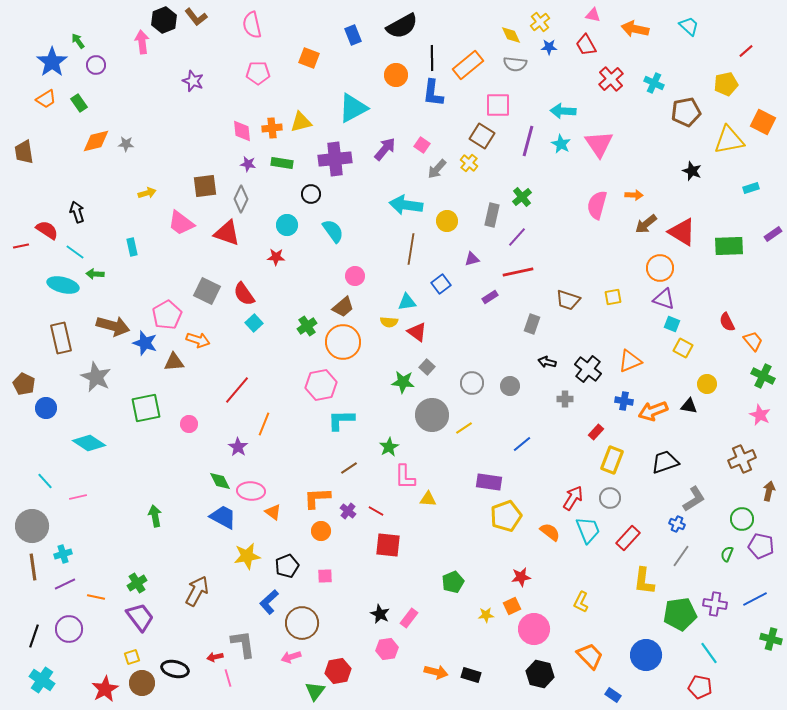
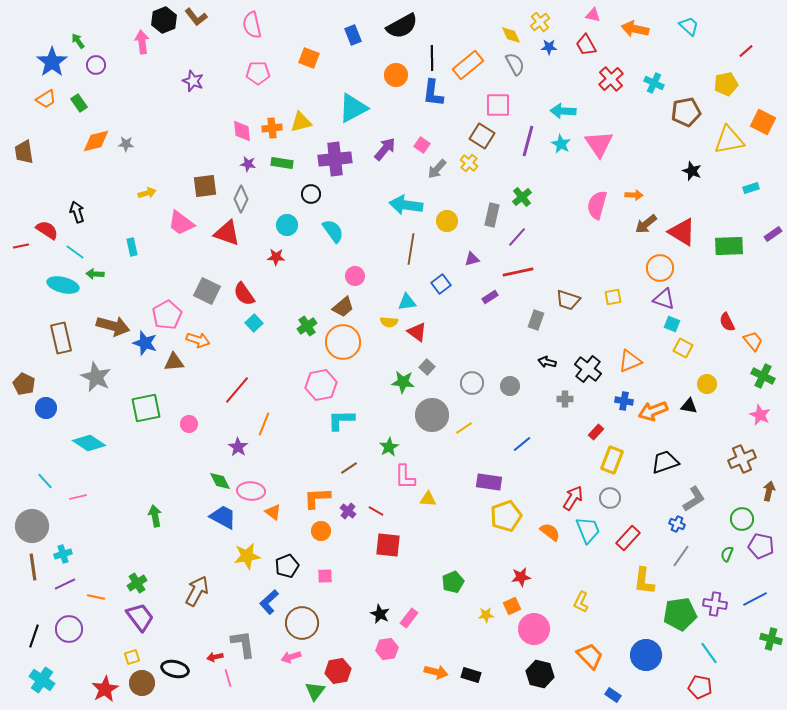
gray semicircle at (515, 64): rotated 125 degrees counterclockwise
gray rectangle at (532, 324): moved 4 px right, 4 px up
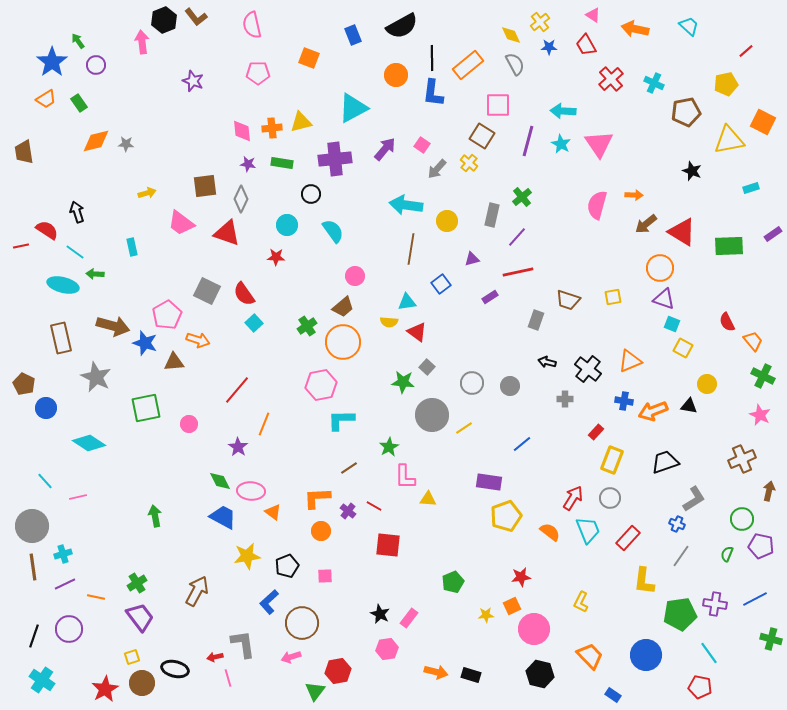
pink triangle at (593, 15): rotated 21 degrees clockwise
red line at (376, 511): moved 2 px left, 5 px up
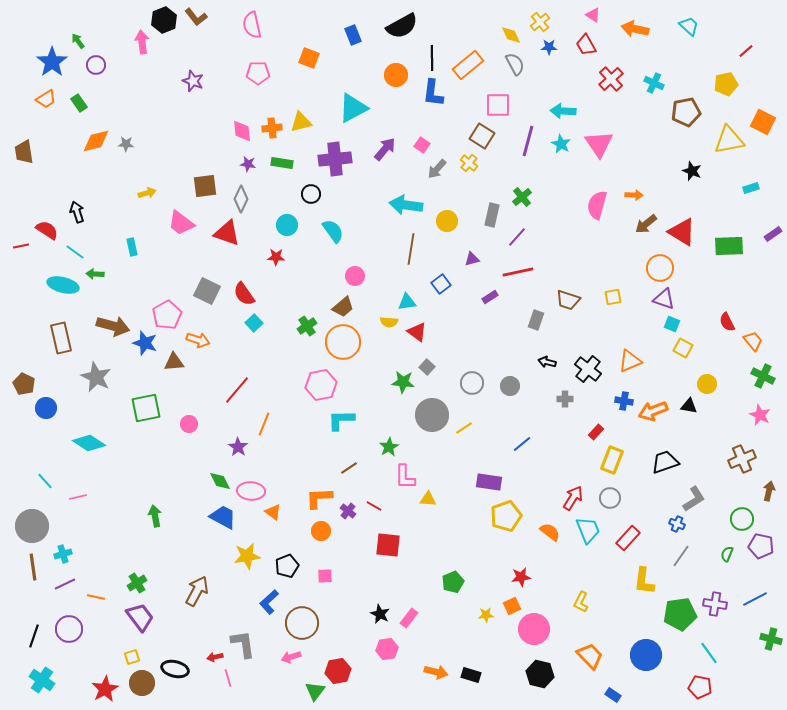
orange L-shape at (317, 498): moved 2 px right
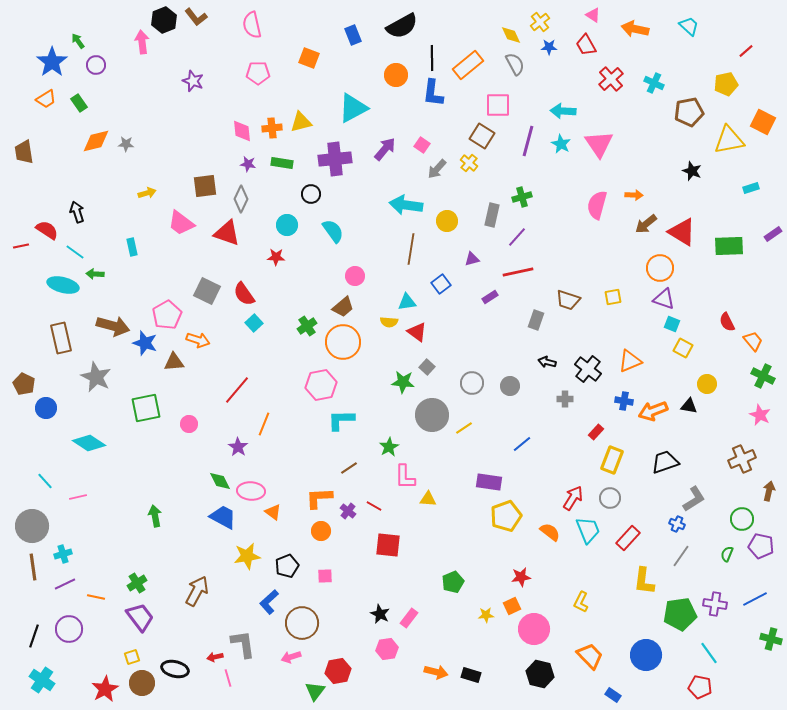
brown pentagon at (686, 112): moved 3 px right
green cross at (522, 197): rotated 24 degrees clockwise
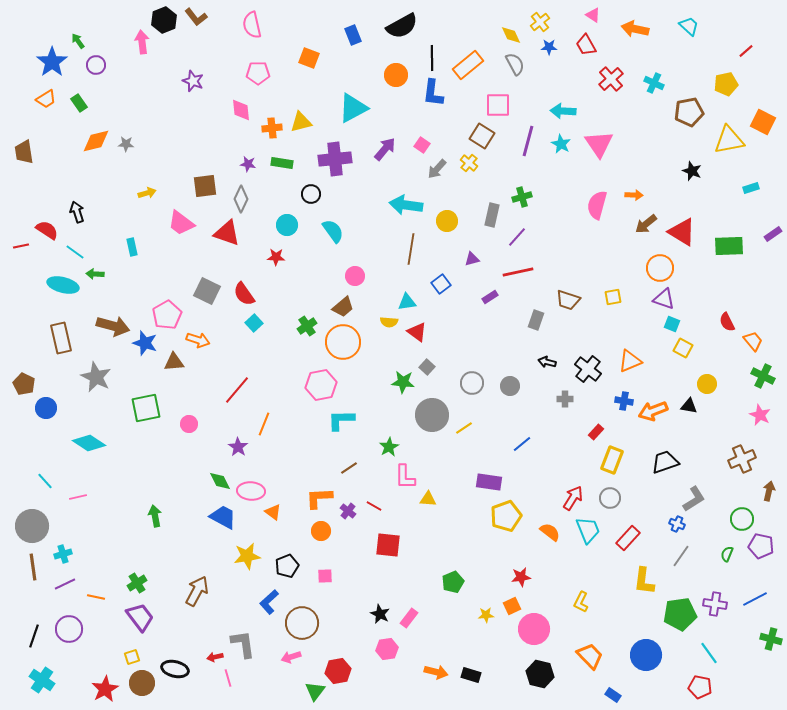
pink diamond at (242, 131): moved 1 px left, 21 px up
